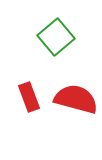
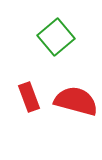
red semicircle: moved 2 px down
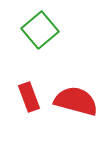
green square: moved 16 px left, 7 px up
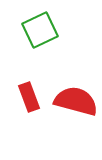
green square: rotated 15 degrees clockwise
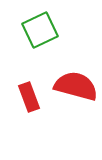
red semicircle: moved 15 px up
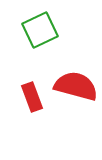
red rectangle: moved 3 px right
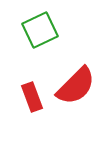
red semicircle: rotated 120 degrees clockwise
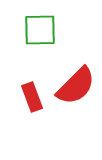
green square: rotated 24 degrees clockwise
